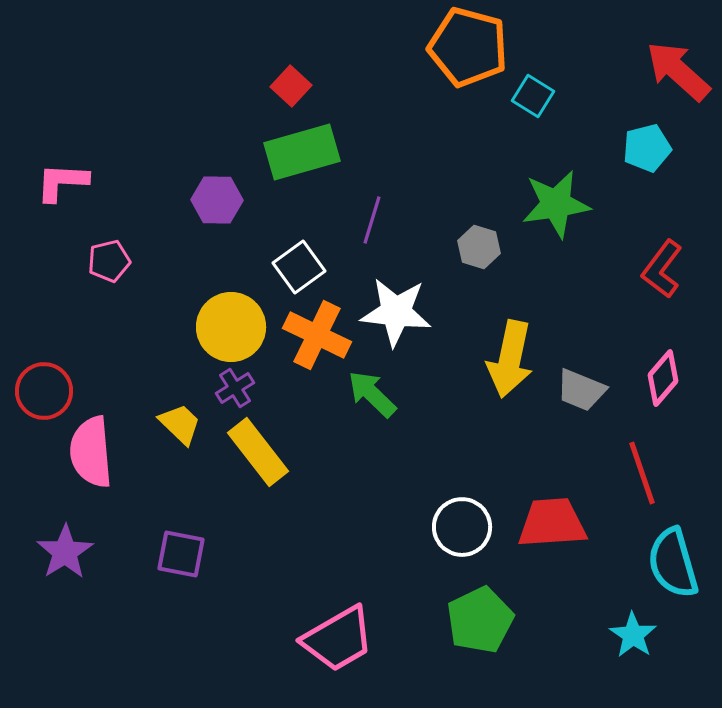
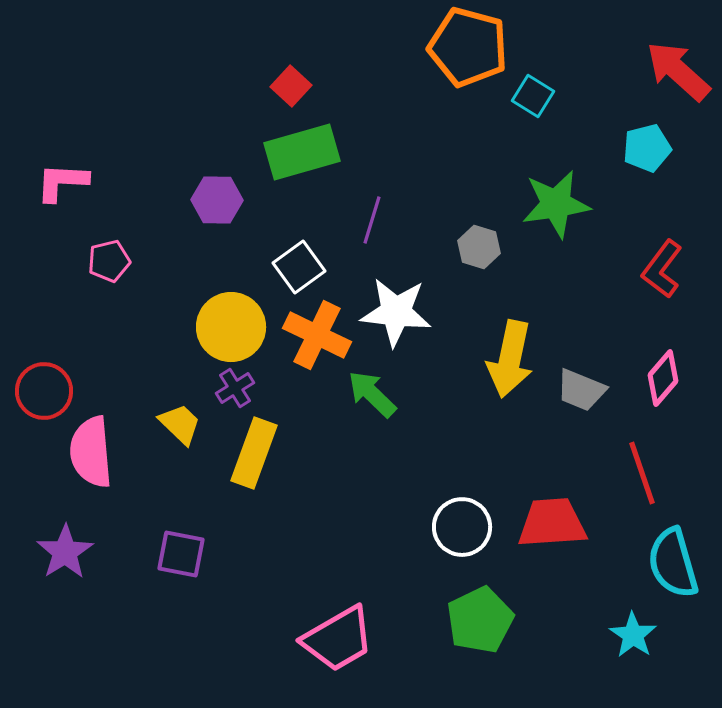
yellow rectangle: moved 4 px left, 1 px down; rotated 58 degrees clockwise
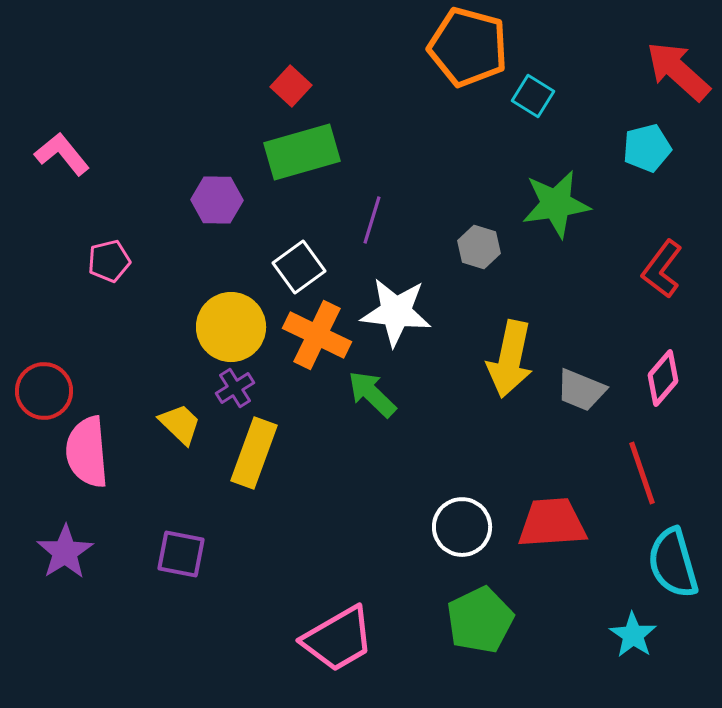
pink L-shape: moved 28 px up; rotated 48 degrees clockwise
pink semicircle: moved 4 px left
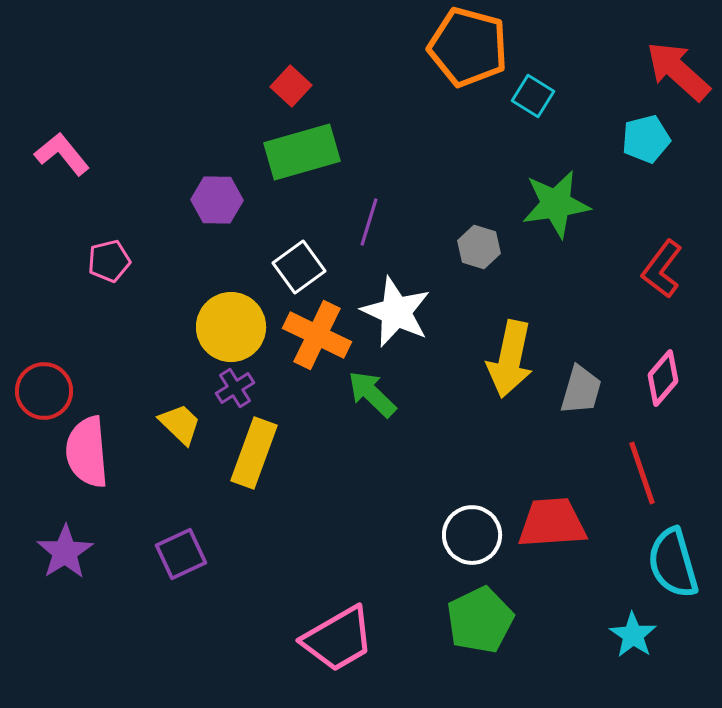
cyan pentagon: moved 1 px left, 9 px up
purple line: moved 3 px left, 2 px down
white star: rotated 18 degrees clockwise
gray trapezoid: rotated 96 degrees counterclockwise
white circle: moved 10 px right, 8 px down
purple square: rotated 36 degrees counterclockwise
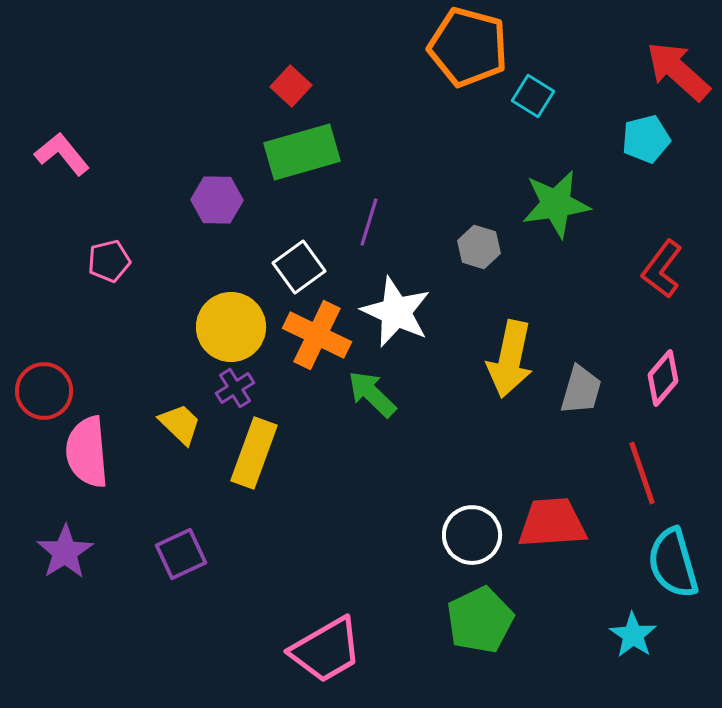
pink trapezoid: moved 12 px left, 11 px down
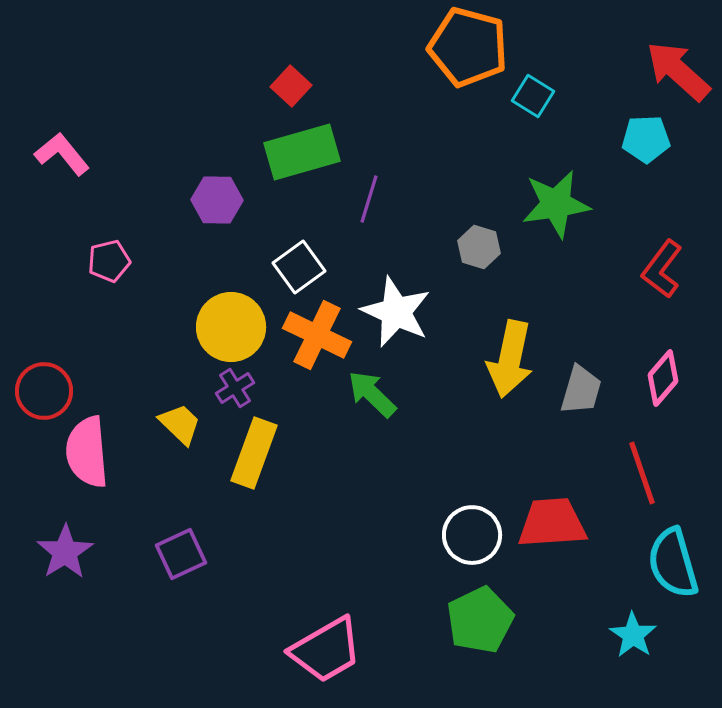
cyan pentagon: rotated 12 degrees clockwise
purple line: moved 23 px up
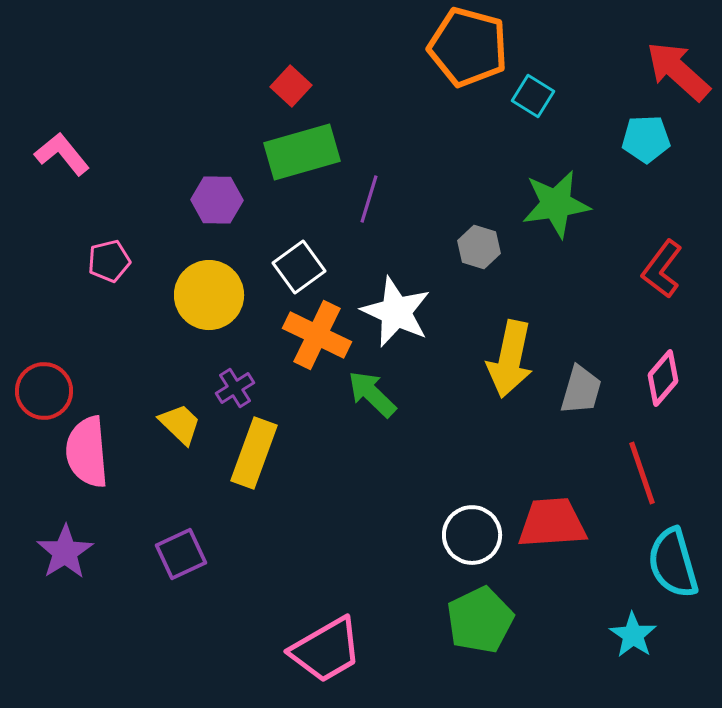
yellow circle: moved 22 px left, 32 px up
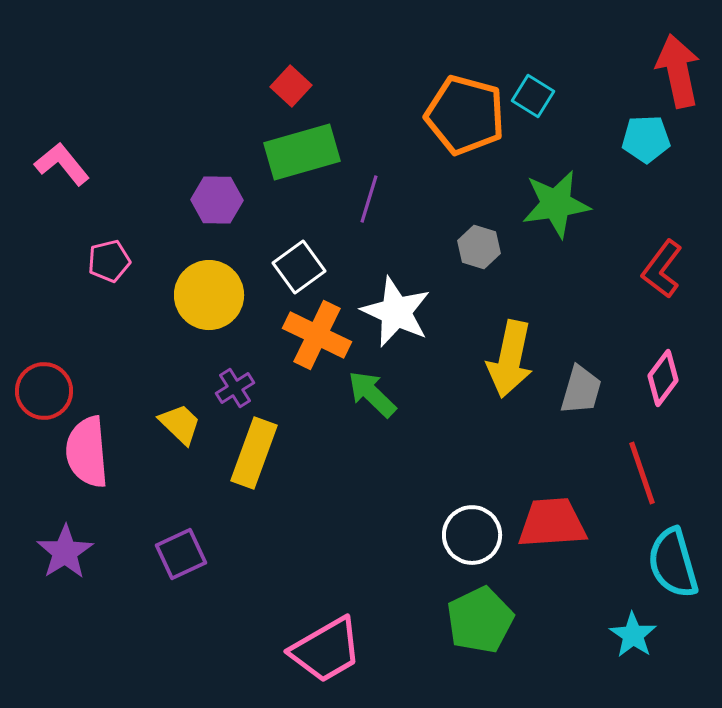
orange pentagon: moved 3 px left, 68 px down
red arrow: rotated 36 degrees clockwise
pink L-shape: moved 10 px down
pink diamond: rotated 4 degrees counterclockwise
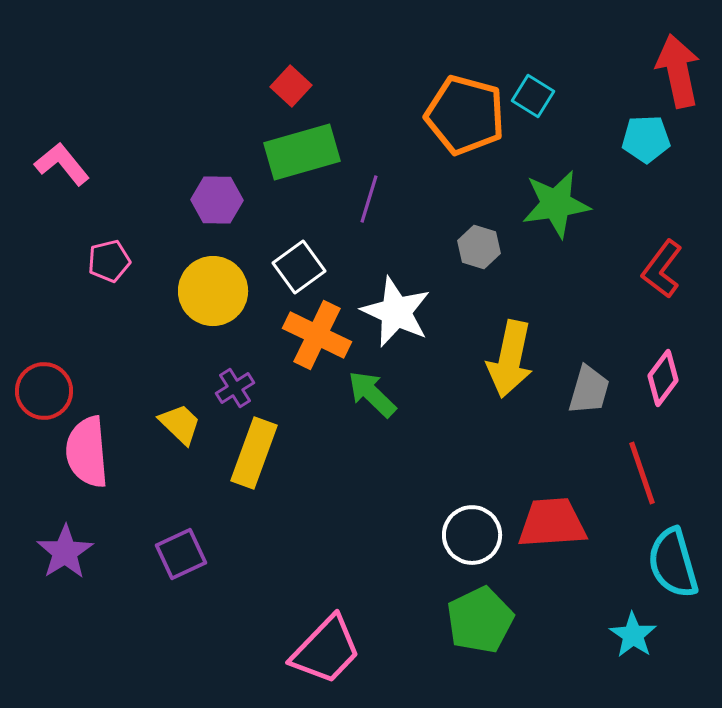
yellow circle: moved 4 px right, 4 px up
gray trapezoid: moved 8 px right
pink trapezoid: rotated 16 degrees counterclockwise
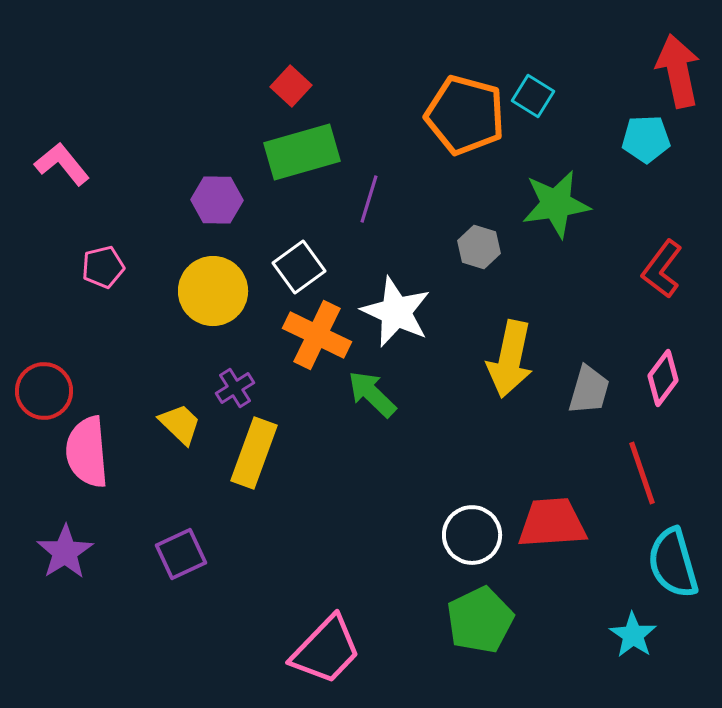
pink pentagon: moved 6 px left, 6 px down
